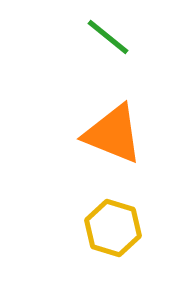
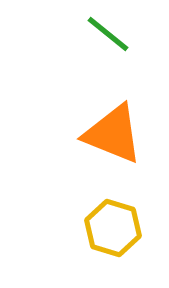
green line: moved 3 px up
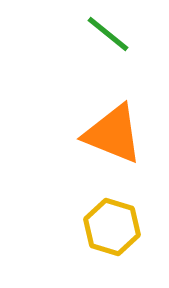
yellow hexagon: moved 1 px left, 1 px up
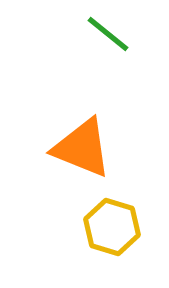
orange triangle: moved 31 px left, 14 px down
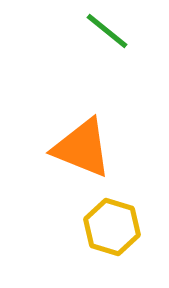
green line: moved 1 px left, 3 px up
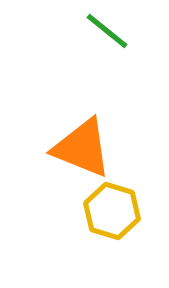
yellow hexagon: moved 16 px up
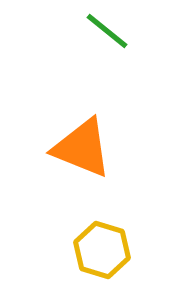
yellow hexagon: moved 10 px left, 39 px down
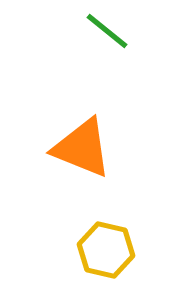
yellow hexagon: moved 4 px right; rotated 4 degrees counterclockwise
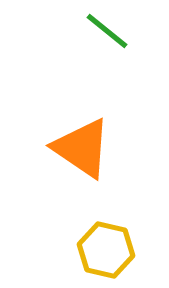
orange triangle: rotated 12 degrees clockwise
